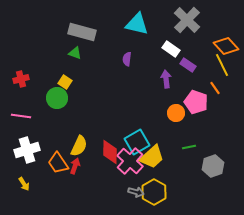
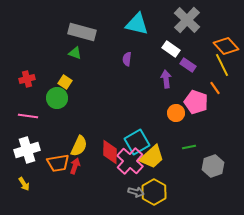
red cross: moved 6 px right
pink line: moved 7 px right
orange trapezoid: rotated 65 degrees counterclockwise
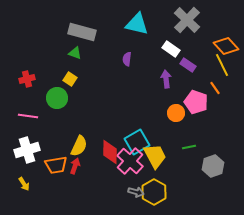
yellow square: moved 5 px right, 3 px up
yellow trapezoid: moved 3 px right, 1 px up; rotated 76 degrees counterclockwise
orange trapezoid: moved 2 px left, 2 px down
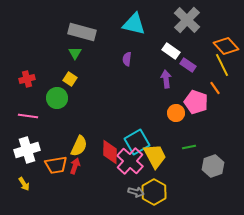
cyan triangle: moved 3 px left
white rectangle: moved 2 px down
green triangle: rotated 40 degrees clockwise
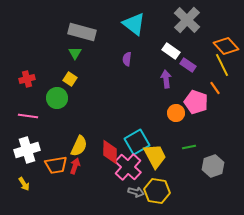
cyan triangle: rotated 25 degrees clockwise
pink cross: moved 2 px left, 6 px down
yellow hexagon: moved 3 px right, 1 px up; rotated 20 degrees counterclockwise
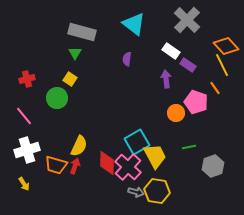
pink line: moved 4 px left; rotated 42 degrees clockwise
red diamond: moved 3 px left, 11 px down
orange trapezoid: rotated 25 degrees clockwise
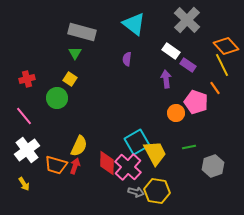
white cross: rotated 20 degrees counterclockwise
yellow trapezoid: moved 3 px up
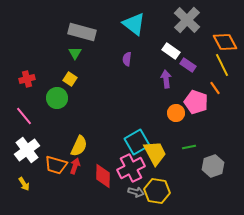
orange diamond: moved 1 px left, 4 px up; rotated 15 degrees clockwise
red diamond: moved 4 px left, 13 px down
pink cross: moved 3 px right, 1 px down; rotated 20 degrees clockwise
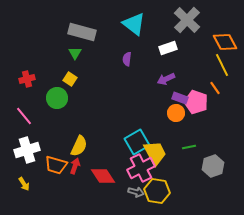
white rectangle: moved 3 px left, 3 px up; rotated 54 degrees counterclockwise
purple rectangle: moved 8 px left, 33 px down; rotated 14 degrees counterclockwise
purple arrow: rotated 108 degrees counterclockwise
white cross: rotated 20 degrees clockwise
pink cross: moved 10 px right
red diamond: rotated 35 degrees counterclockwise
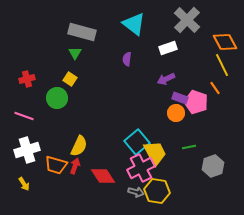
pink line: rotated 30 degrees counterclockwise
cyan square: rotated 10 degrees counterclockwise
